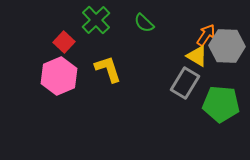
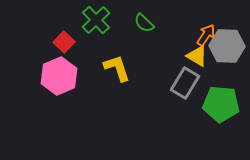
yellow L-shape: moved 9 px right, 1 px up
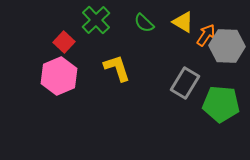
yellow triangle: moved 14 px left, 34 px up
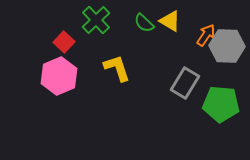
yellow triangle: moved 13 px left, 1 px up
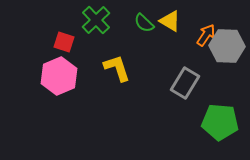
red square: rotated 25 degrees counterclockwise
green pentagon: moved 1 px left, 18 px down
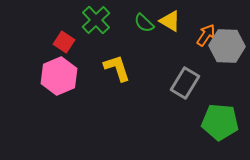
red square: rotated 15 degrees clockwise
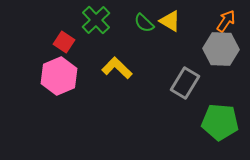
orange arrow: moved 20 px right, 14 px up
gray hexagon: moved 6 px left, 3 px down
yellow L-shape: rotated 28 degrees counterclockwise
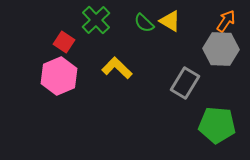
green pentagon: moved 3 px left, 3 px down
